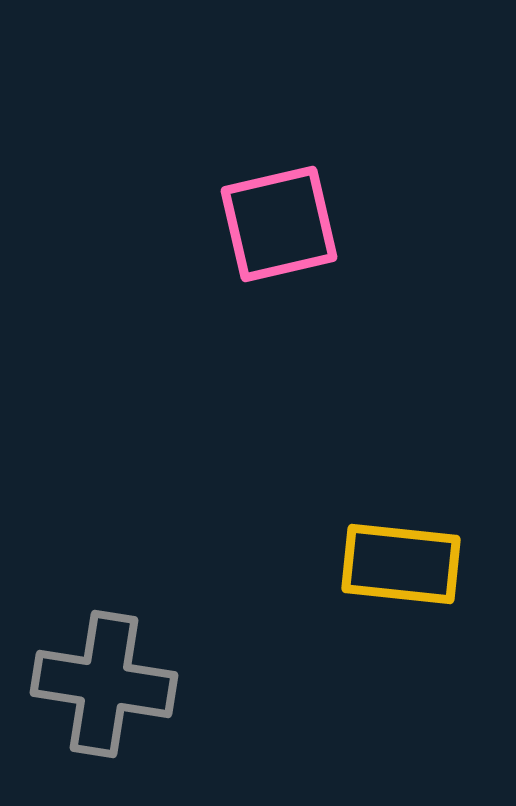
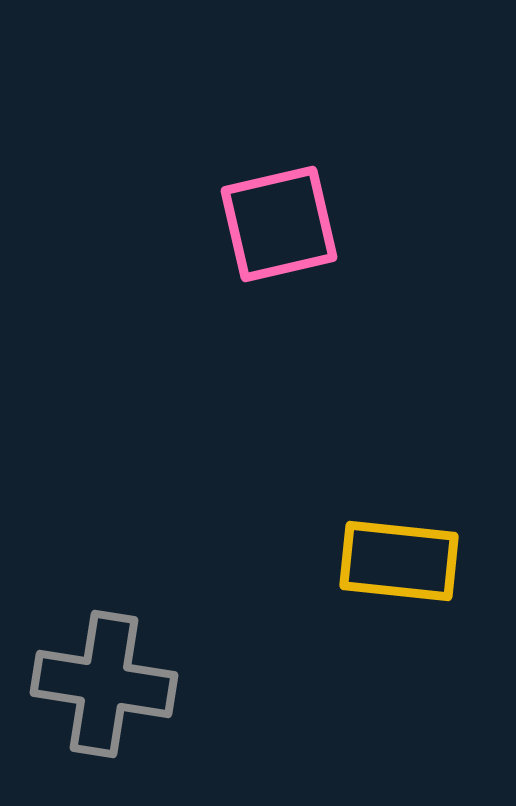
yellow rectangle: moved 2 px left, 3 px up
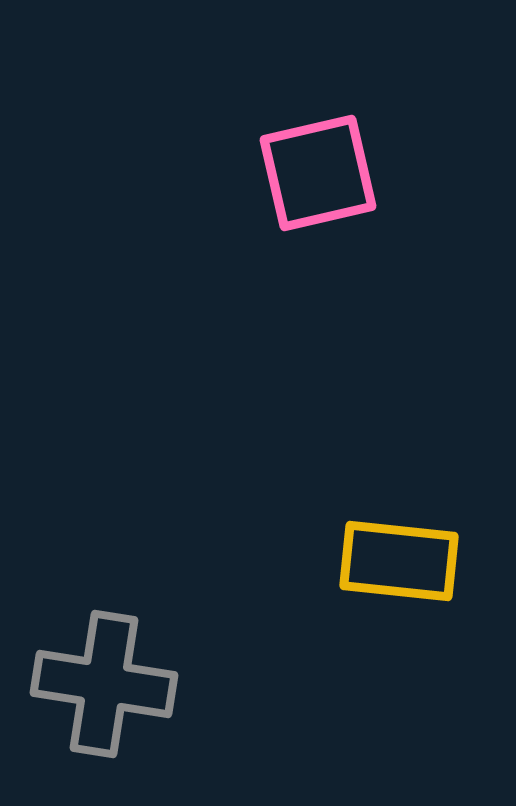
pink square: moved 39 px right, 51 px up
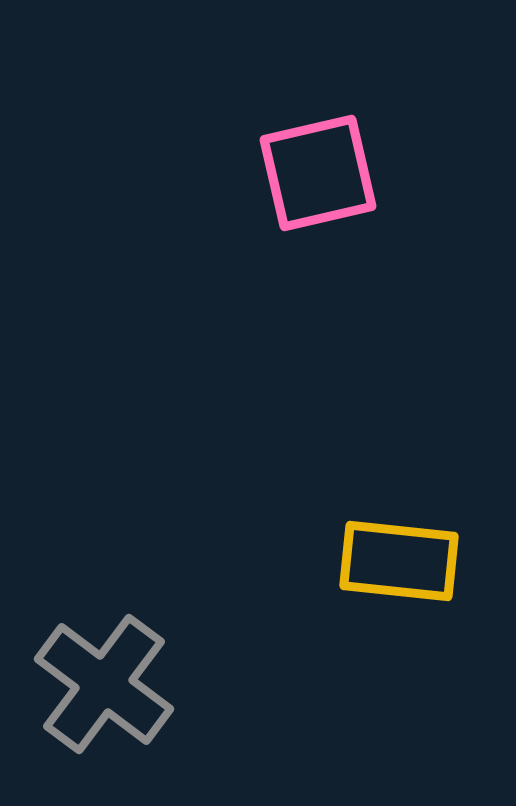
gray cross: rotated 28 degrees clockwise
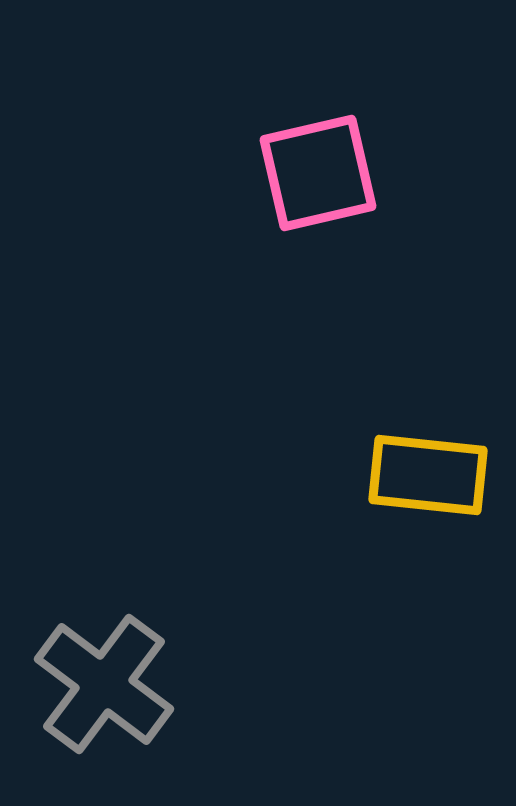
yellow rectangle: moved 29 px right, 86 px up
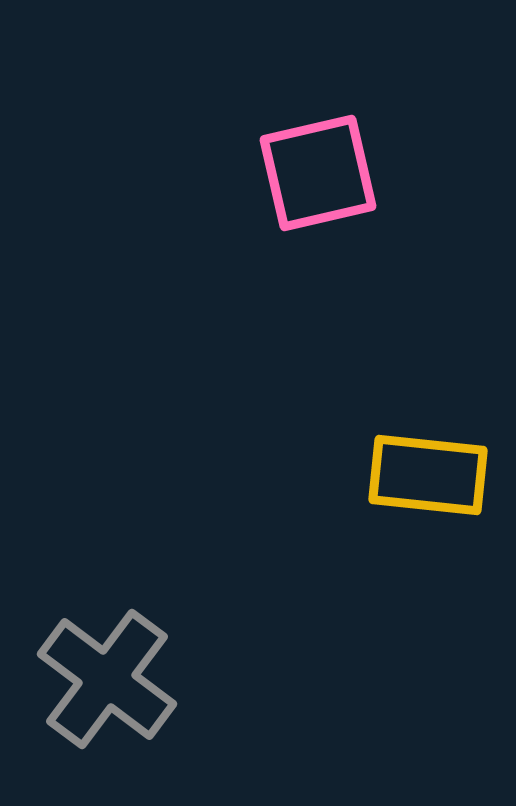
gray cross: moved 3 px right, 5 px up
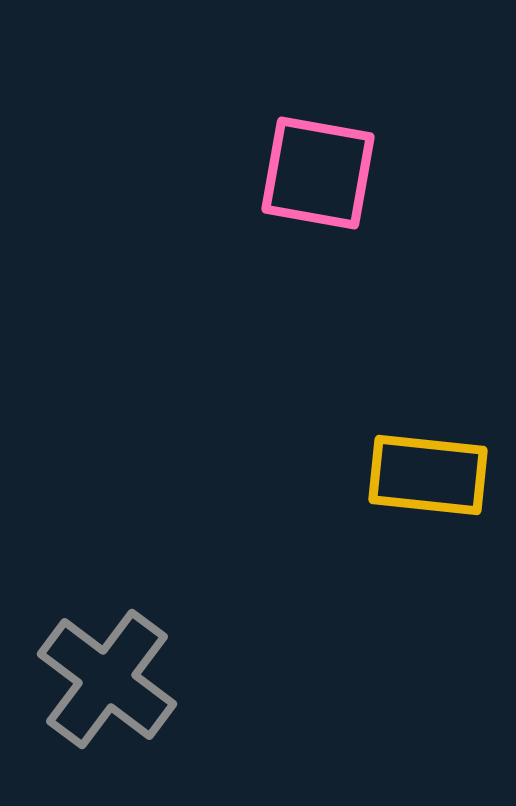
pink square: rotated 23 degrees clockwise
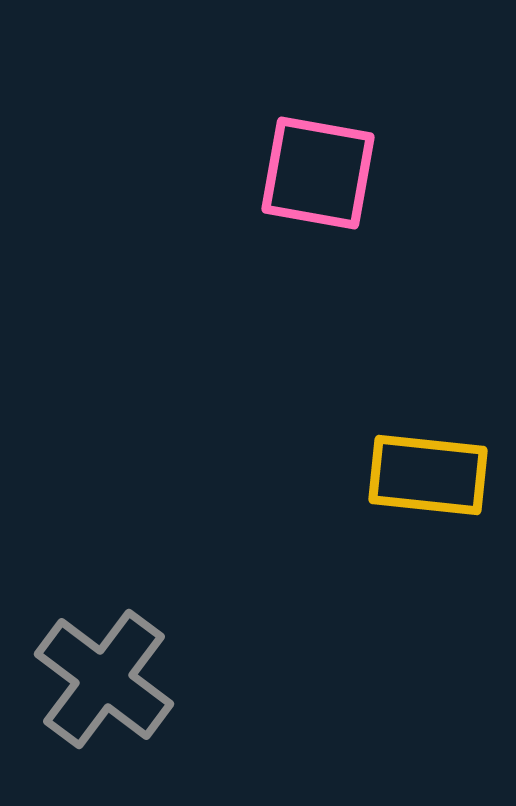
gray cross: moved 3 px left
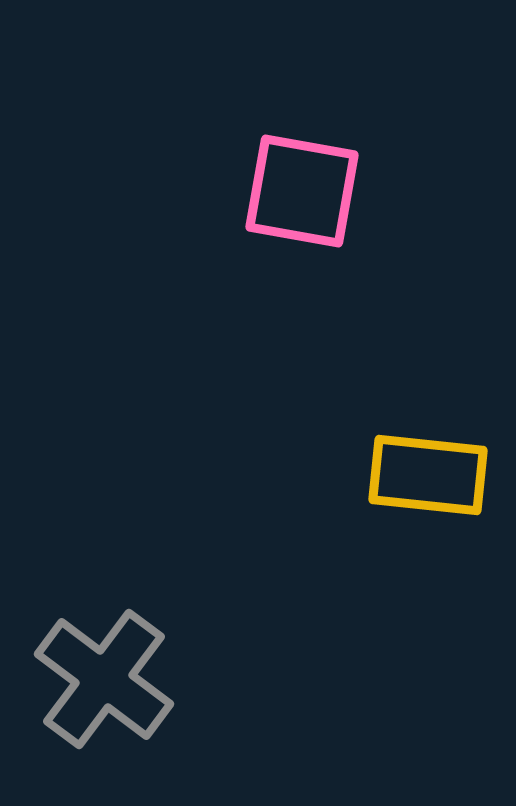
pink square: moved 16 px left, 18 px down
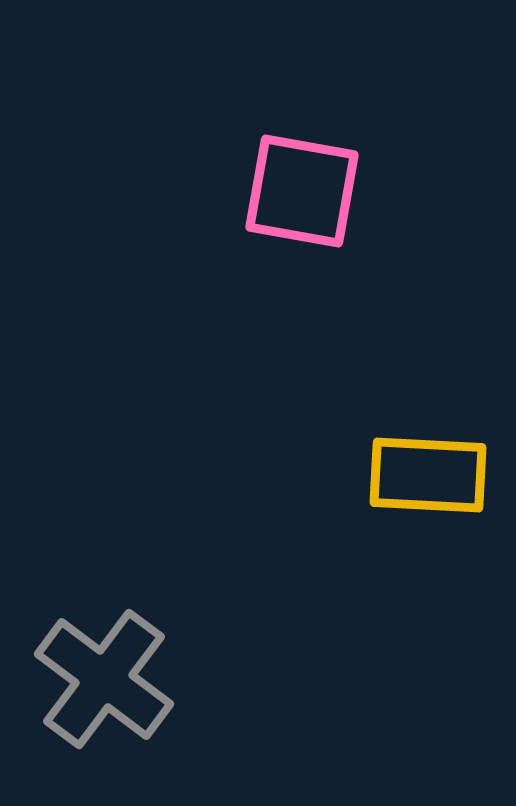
yellow rectangle: rotated 3 degrees counterclockwise
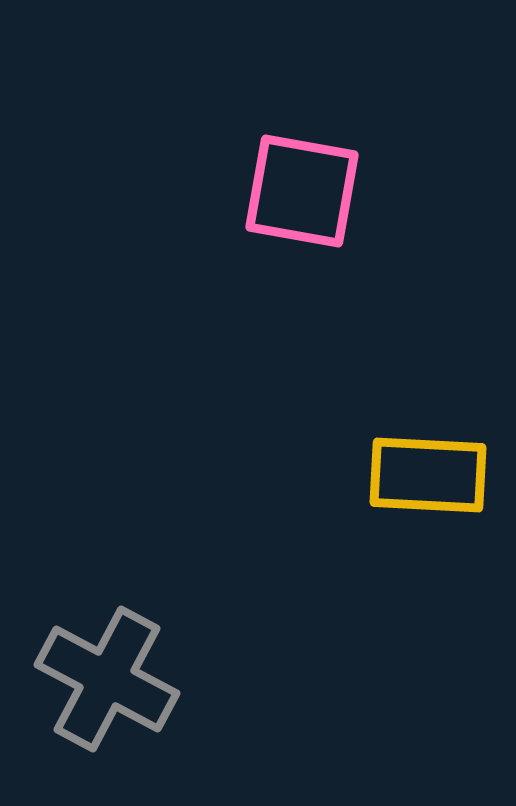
gray cross: moved 3 px right; rotated 9 degrees counterclockwise
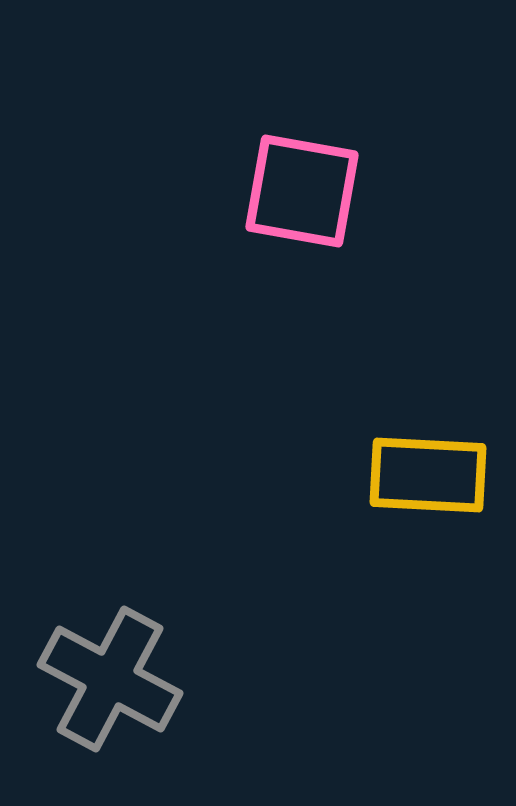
gray cross: moved 3 px right
